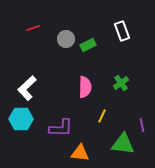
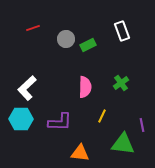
purple L-shape: moved 1 px left, 6 px up
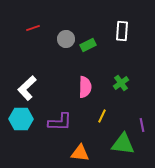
white rectangle: rotated 24 degrees clockwise
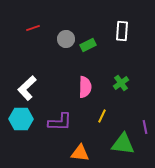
purple line: moved 3 px right, 2 px down
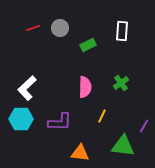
gray circle: moved 6 px left, 11 px up
purple line: moved 1 px left, 1 px up; rotated 40 degrees clockwise
green triangle: moved 2 px down
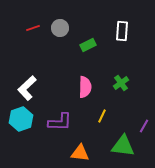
cyan hexagon: rotated 20 degrees counterclockwise
